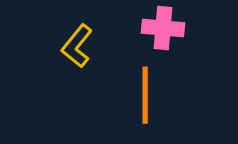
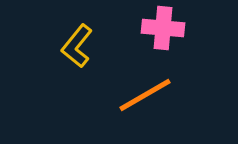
orange line: rotated 60 degrees clockwise
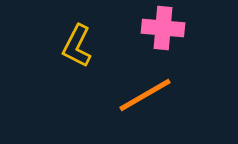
yellow L-shape: rotated 12 degrees counterclockwise
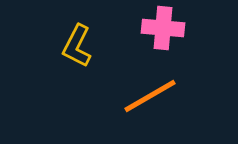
orange line: moved 5 px right, 1 px down
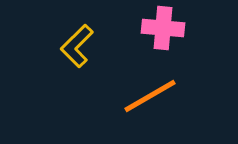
yellow L-shape: rotated 18 degrees clockwise
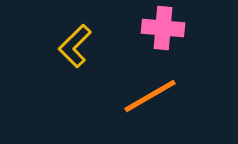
yellow L-shape: moved 2 px left
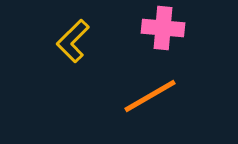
yellow L-shape: moved 2 px left, 5 px up
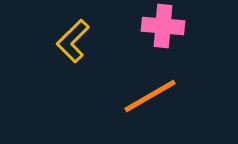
pink cross: moved 2 px up
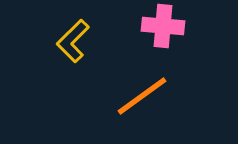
orange line: moved 8 px left; rotated 6 degrees counterclockwise
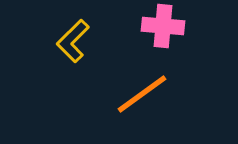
orange line: moved 2 px up
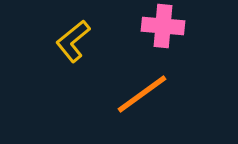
yellow L-shape: rotated 6 degrees clockwise
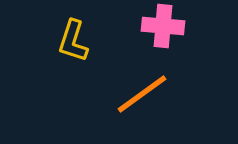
yellow L-shape: rotated 33 degrees counterclockwise
